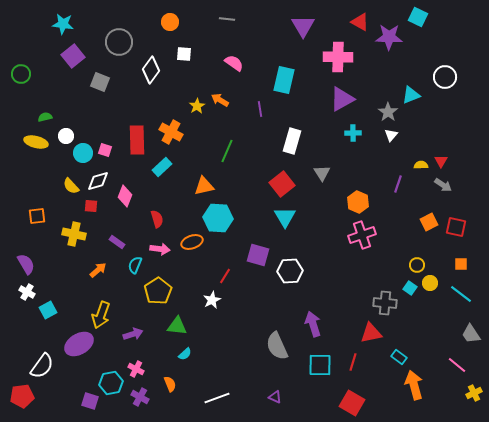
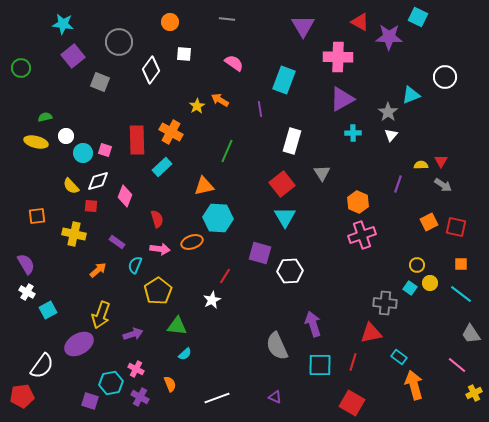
green circle at (21, 74): moved 6 px up
cyan rectangle at (284, 80): rotated 8 degrees clockwise
purple square at (258, 255): moved 2 px right, 2 px up
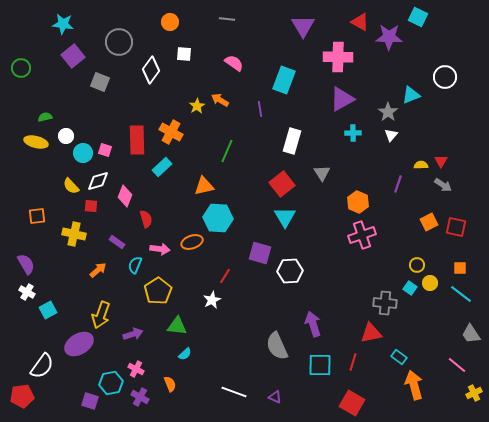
red semicircle at (157, 219): moved 11 px left
orange square at (461, 264): moved 1 px left, 4 px down
white line at (217, 398): moved 17 px right, 6 px up; rotated 40 degrees clockwise
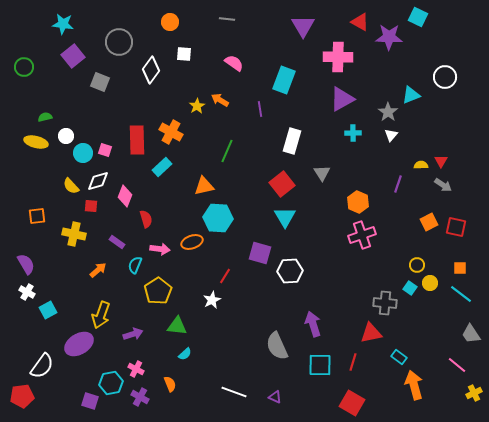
green circle at (21, 68): moved 3 px right, 1 px up
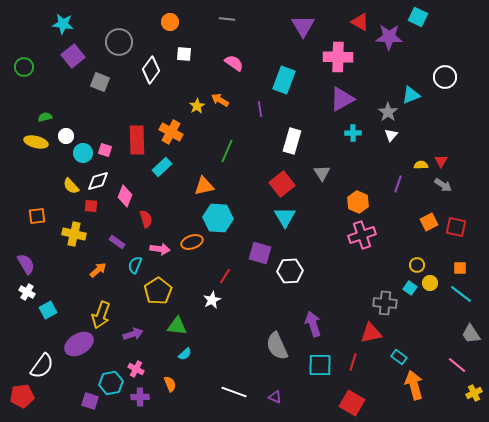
purple cross at (140, 397): rotated 30 degrees counterclockwise
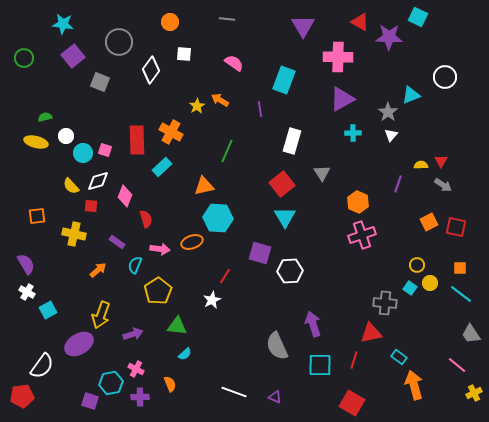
green circle at (24, 67): moved 9 px up
red line at (353, 362): moved 1 px right, 2 px up
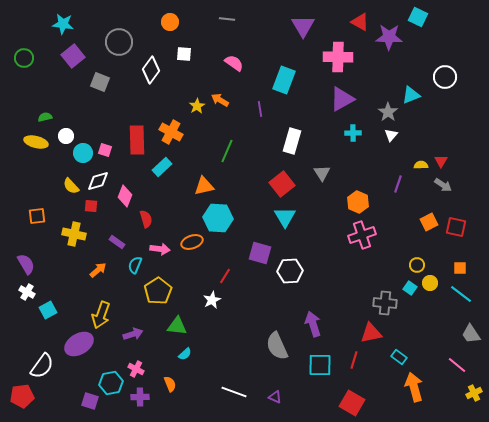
orange arrow at (414, 385): moved 2 px down
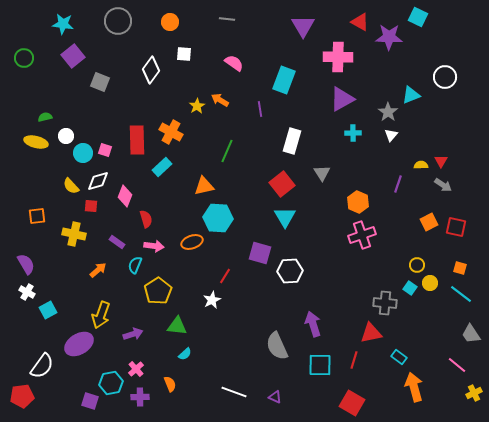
gray circle at (119, 42): moved 1 px left, 21 px up
pink arrow at (160, 249): moved 6 px left, 3 px up
orange square at (460, 268): rotated 16 degrees clockwise
pink cross at (136, 369): rotated 21 degrees clockwise
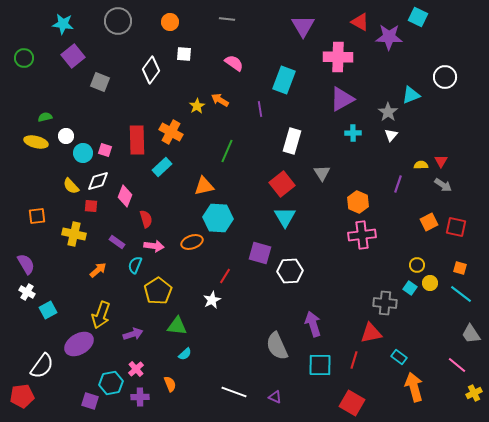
pink cross at (362, 235): rotated 12 degrees clockwise
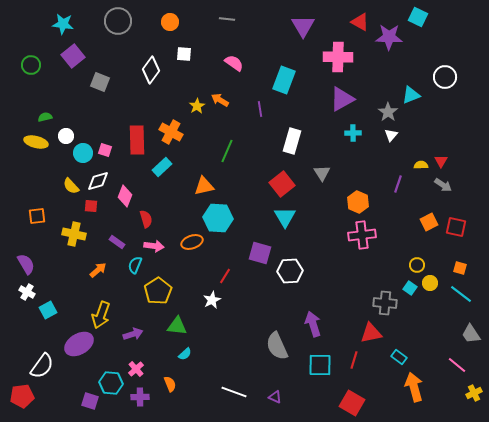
green circle at (24, 58): moved 7 px right, 7 px down
cyan hexagon at (111, 383): rotated 15 degrees clockwise
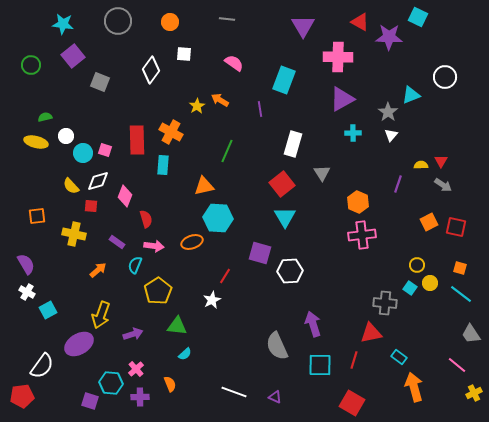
white rectangle at (292, 141): moved 1 px right, 3 px down
cyan rectangle at (162, 167): moved 1 px right, 2 px up; rotated 42 degrees counterclockwise
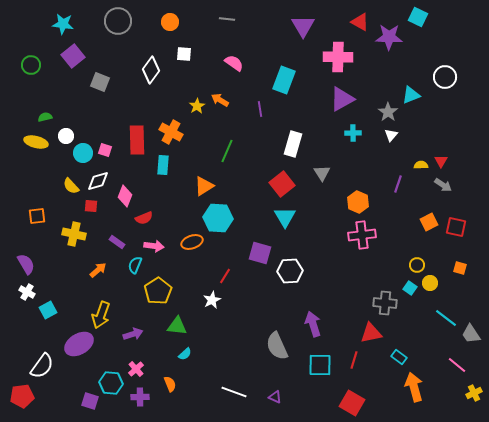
orange triangle at (204, 186): rotated 20 degrees counterclockwise
red semicircle at (146, 219): moved 2 px left, 1 px up; rotated 84 degrees clockwise
cyan line at (461, 294): moved 15 px left, 24 px down
